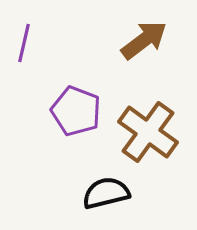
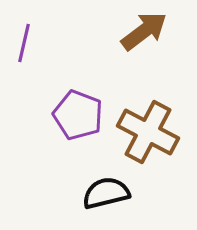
brown arrow: moved 9 px up
purple pentagon: moved 2 px right, 4 px down
brown cross: rotated 8 degrees counterclockwise
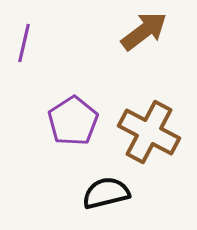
purple pentagon: moved 5 px left, 6 px down; rotated 18 degrees clockwise
brown cross: moved 1 px right
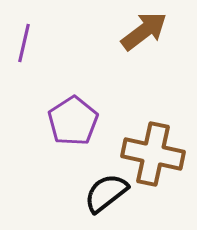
brown cross: moved 4 px right, 22 px down; rotated 16 degrees counterclockwise
black semicircle: rotated 24 degrees counterclockwise
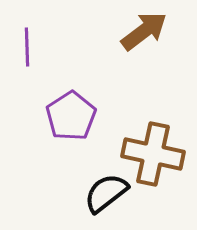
purple line: moved 3 px right, 4 px down; rotated 15 degrees counterclockwise
purple pentagon: moved 2 px left, 5 px up
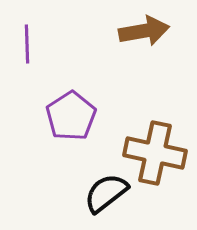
brown arrow: rotated 27 degrees clockwise
purple line: moved 3 px up
brown cross: moved 2 px right, 1 px up
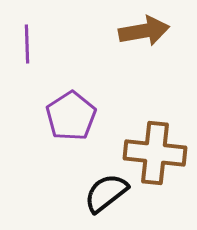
brown cross: rotated 6 degrees counterclockwise
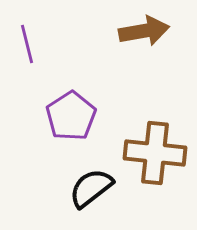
purple line: rotated 12 degrees counterclockwise
black semicircle: moved 15 px left, 5 px up
